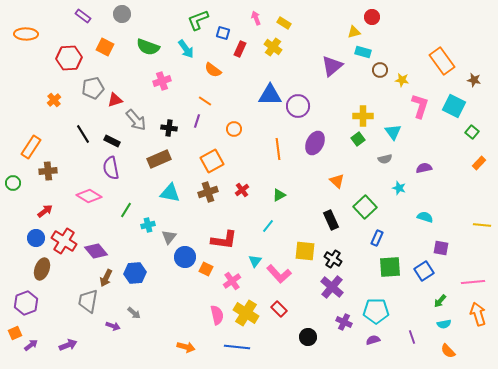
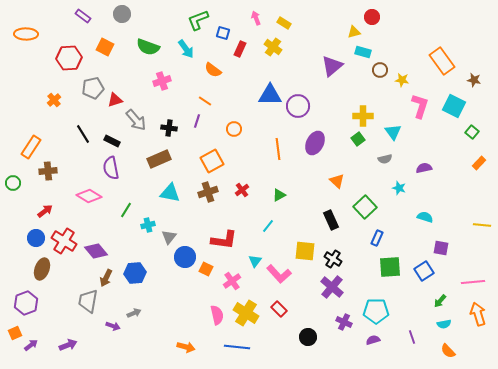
gray arrow at (134, 313): rotated 64 degrees counterclockwise
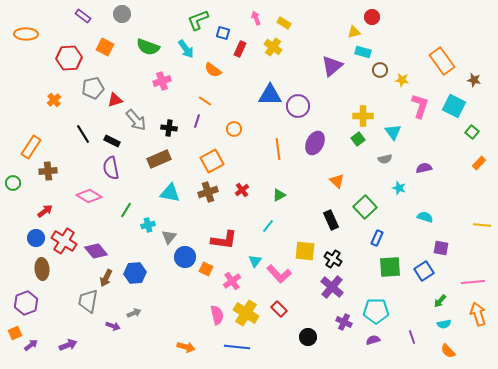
brown ellipse at (42, 269): rotated 25 degrees counterclockwise
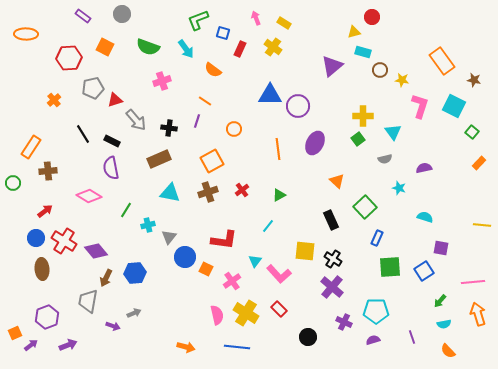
purple hexagon at (26, 303): moved 21 px right, 14 px down
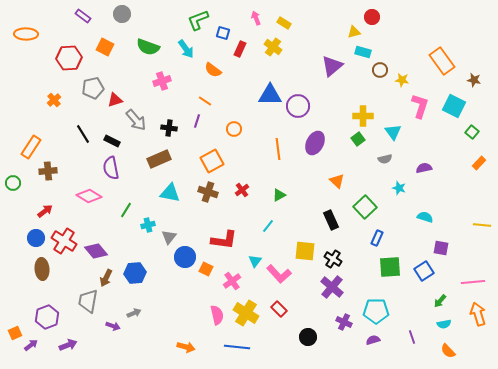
brown cross at (208, 192): rotated 36 degrees clockwise
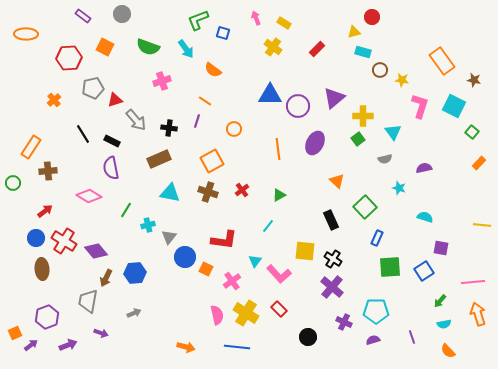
red rectangle at (240, 49): moved 77 px right; rotated 21 degrees clockwise
purple triangle at (332, 66): moved 2 px right, 32 px down
purple arrow at (113, 326): moved 12 px left, 7 px down
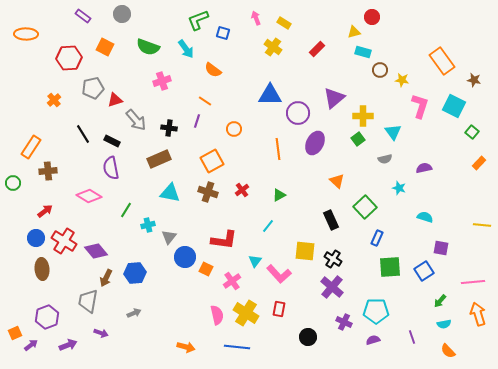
purple circle at (298, 106): moved 7 px down
red rectangle at (279, 309): rotated 56 degrees clockwise
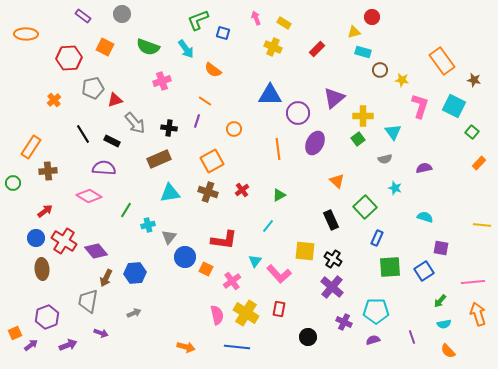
yellow cross at (273, 47): rotated 12 degrees counterclockwise
gray arrow at (136, 120): moved 1 px left, 3 px down
purple semicircle at (111, 168): moved 7 px left; rotated 105 degrees clockwise
cyan star at (399, 188): moved 4 px left
cyan triangle at (170, 193): rotated 20 degrees counterclockwise
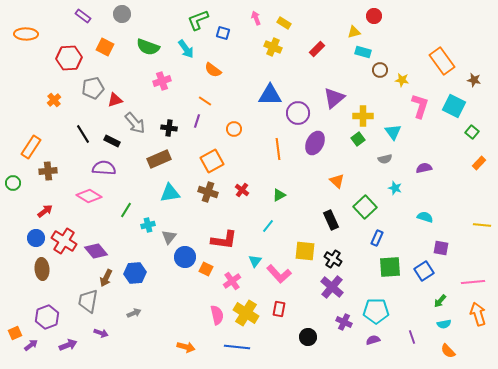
red circle at (372, 17): moved 2 px right, 1 px up
red cross at (242, 190): rotated 16 degrees counterclockwise
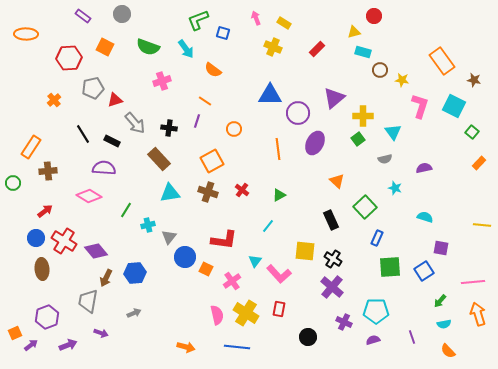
brown rectangle at (159, 159): rotated 70 degrees clockwise
